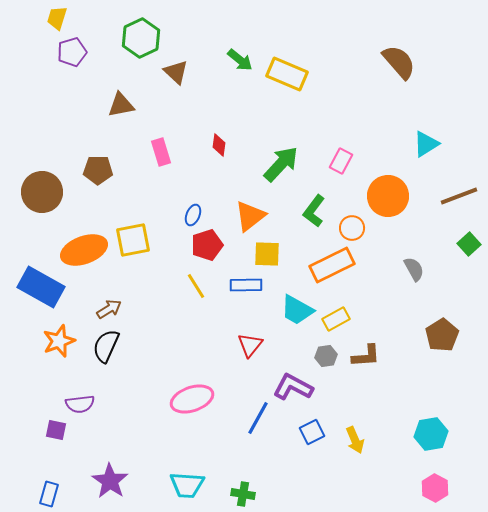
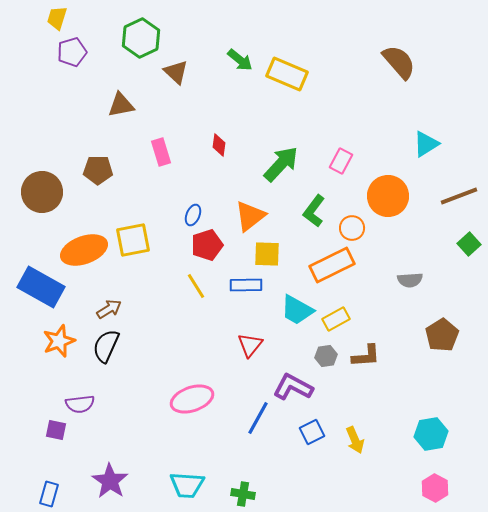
gray semicircle at (414, 269): moved 4 px left, 11 px down; rotated 115 degrees clockwise
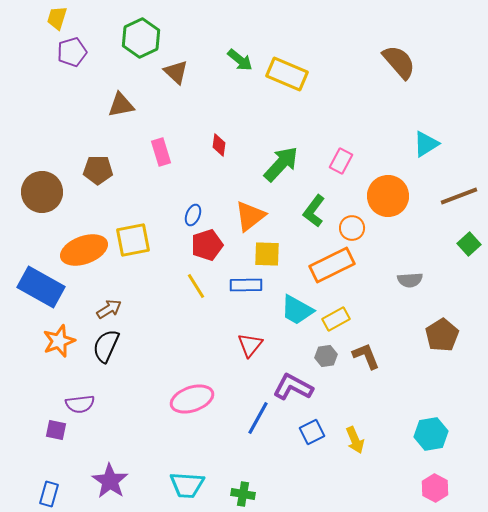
brown L-shape at (366, 356): rotated 108 degrees counterclockwise
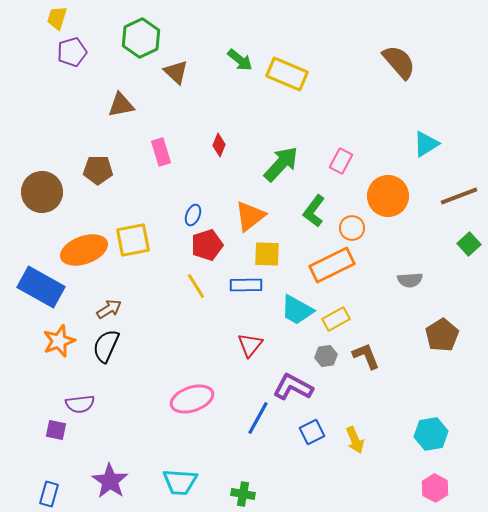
red diamond at (219, 145): rotated 15 degrees clockwise
cyan trapezoid at (187, 485): moved 7 px left, 3 px up
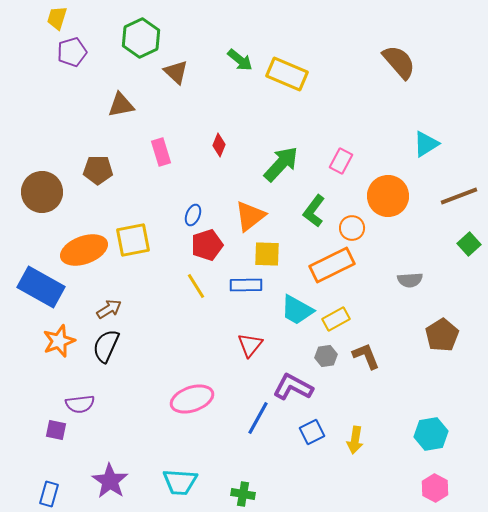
yellow arrow at (355, 440): rotated 32 degrees clockwise
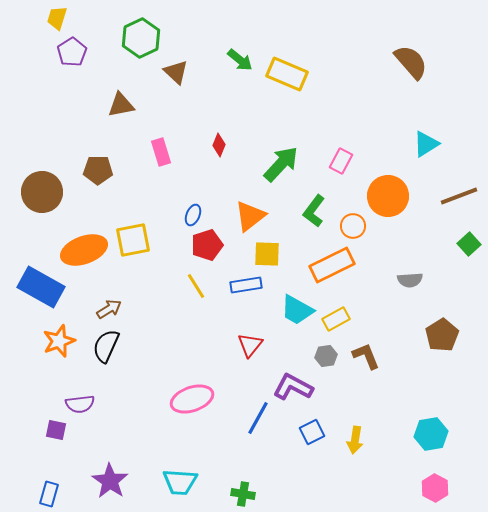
purple pentagon at (72, 52): rotated 16 degrees counterclockwise
brown semicircle at (399, 62): moved 12 px right
orange circle at (352, 228): moved 1 px right, 2 px up
blue rectangle at (246, 285): rotated 8 degrees counterclockwise
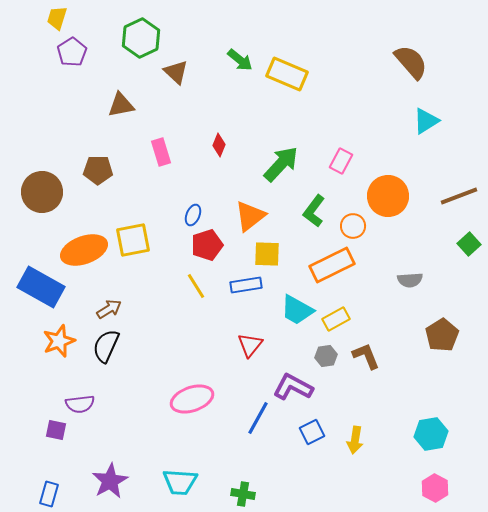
cyan triangle at (426, 144): moved 23 px up
purple star at (110, 481): rotated 9 degrees clockwise
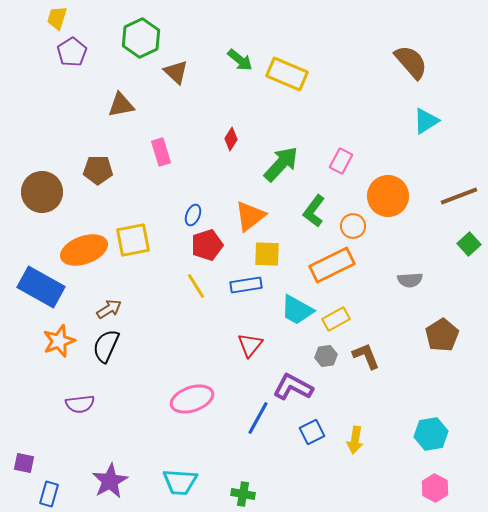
red diamond at (219, 145): moved 12 px right, 6 px up; rotated 10 degrees clockwise
purple square at (56, 430): moved 32 px left, 33 px down
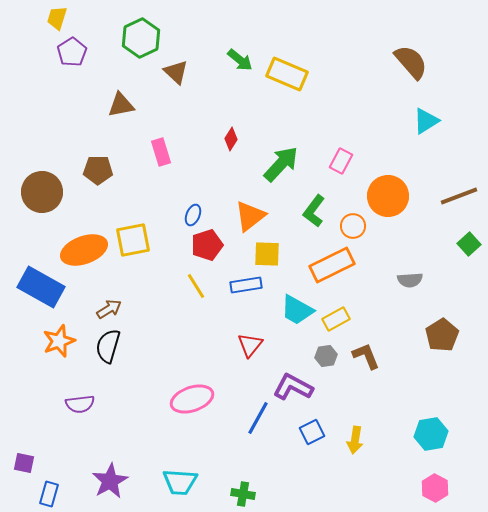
black semicircle at (106, 346): moved 2 px right; rotated 8 degrees counterclockwise
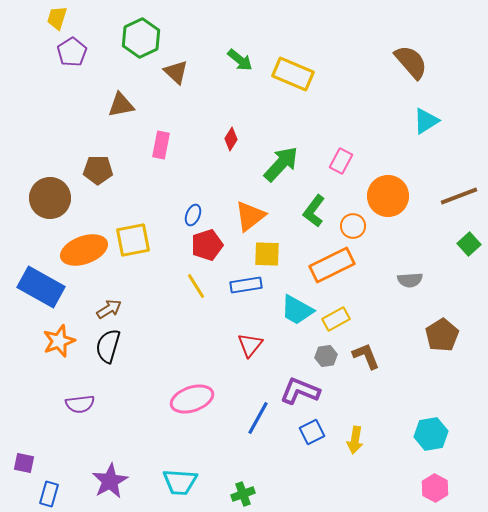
yellow rectangle at (287, 74): moved 6 px right
pink rectangle at (161, 152): moved 7 px up; rotated 28 degrees clockwise
brown circle at (42, 192): moved 8 px right, 6 px down
purple L-shape at (293, 387): moved 7 px right, 4 px down; rotated 6 degrees counterclockwise
green cross at (243, 494): rotated 30 degrees counterclockwise
